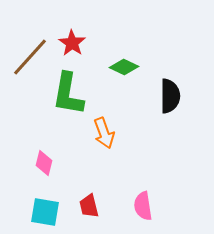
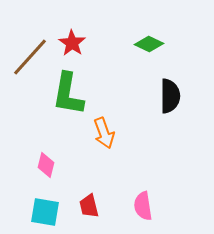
green diamond: moved 25 px right, 23 px up
pink diamond: moved 2 px right, 2 px down
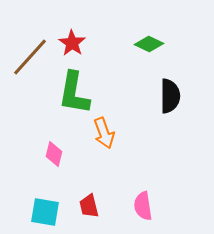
green L-shape: moved 6 px right, 1 px up
pink diamond: moved 8 px right, 11 px up
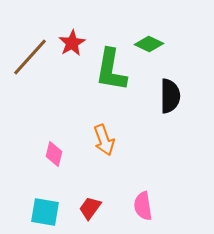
red star: rotated 8 degrees clockwise
green L-shape: moved 37 px right, 23 px up
orange arrow: moved 7 px down
red trapezoid: moved 1 px right, 2 px down; rotated 50 degrees clockwise
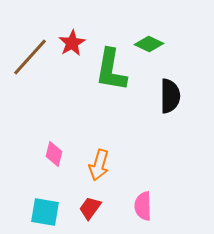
orange arrow: moved 5 px left, 25 px down; rotated 36 degrees clockwise
pink semicircle: rotated 8 degrees clockwise
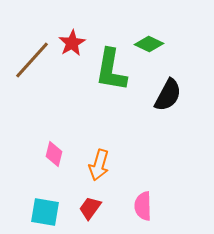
brown line: moved 2 px right, 3 px down
black semicircle: moved 2 px left, 1 px up; rotated 28 degrees clockwise
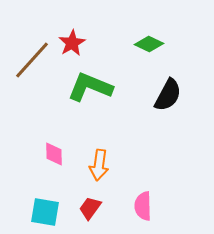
green L-shape: moved 21 px left, 17 px down; rotated 102 degrees clockwise
pink diamond: rotated 15 degrees counterclockwise
orange arrow: rotated 8 degrees counterclockwise
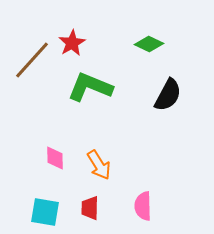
pink diamond: moved 1 px right, 4 px down
orange arrow: rotated 40 degrees counterclockwise
red trapezoid: rotated 35 degrees counterclockwise
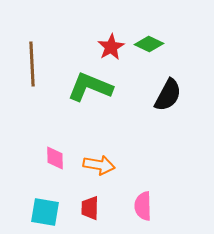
red star: moved 39 px right, 4 px down
brown line: moved 4 px down; rotated 45 degrees counterclockwise
orange arrow: rotated 48 degrees counterclockwise
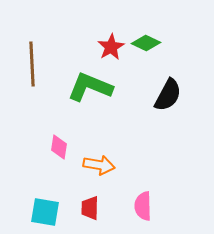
green diamond: moved 3 px left, 1 px up
pink diamond: moved 4 px right, 11 px up; rotated 10 degrees clockwise
